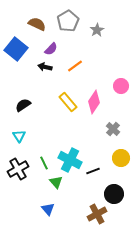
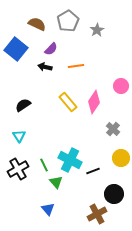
orange line: moved 1 px right; rotated 28 degrees clockwise
green line: moved 2 px down
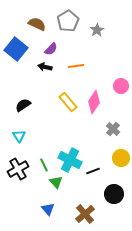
brown cross: moved 12 px left; rotated 12 degrees counterclockwise
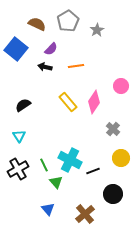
black circle: moved 1 px left
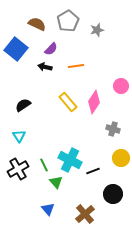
gray star: rotated 16 degrees clockwise
gray cross: rotated 24 degrees counterclockwise
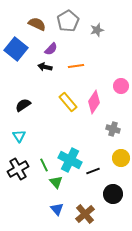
blue triangle: moved 9 px right
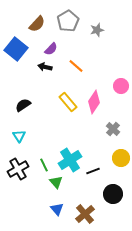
brown semicircle: rotated 108 degrees clockwise
orange line: rotated 49 degrees clockwise
gray cross: rotated 24 degrees clockwise
cyan cross: rotated 30 degrees clockwise
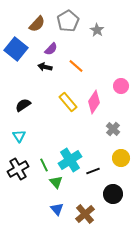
gray star: rotated 24 degrees counterclockwise
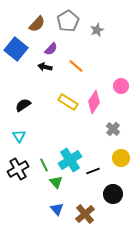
gray star: rotated 16 degrees clockwise
yellow rectangle: rotated 18 degrees counterclockwise
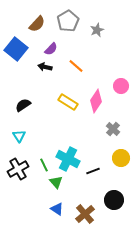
pink diamond: moved 2 px right, 1 px up
cyan cross: moved 2 px left, 1 px up; rotated 30 degrees counterclockwise
black circle: moved 1 px right, 6 px down
blue triangle: rotated 16 degrees counterclockwise
